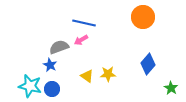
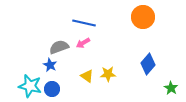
pink arrow: moved 2 px right, 3 px down
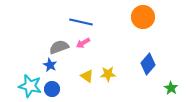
blue line: moved 3 px left, 1 px up
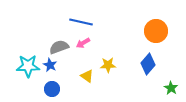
orange circle: moved 13 px right, 14 px down
yellow star: moved 9 px up
cyan star: moved 2 px left, 20 px up; rotated 15 degrees counterclockwise
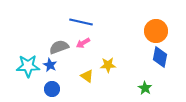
blue diamond: moved 12 px right, 7 px up; rotated 30 degrees counterclockwise
green star: moved 26 px left
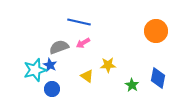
blue line: moved 2 px left
blue diamond: moved 2 px left, 21 px down
cyan star: moved 7 px right, 4 px down; rotated 15 degrees counterclockwise
green star: moved 13 px left, 3 px up
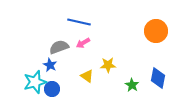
cyan star: moved 12 px down
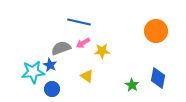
gray semicircle: moved 2 px right, 1 px down
yellow star: moved 6 px left, 14 px up
cyan star: moved 2 px left, 10 px up; rotated 10 degrees clockwise
